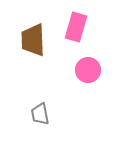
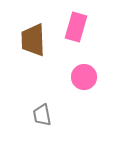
pink circle: moved 4 px left, 7 px down
gray trapezoid: moved 2 px right, 1 px down
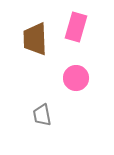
brown trapezoid: moved 2 px right, 1 px up
pink circle: moved 8 px left, 1 px down
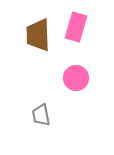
brown trapezoid: moved 3 px right, 4 px up
gray trapezoid: moved 1 px left
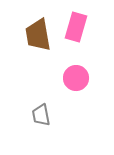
brown trapezoid: rotated 8 degrees counterclockwise
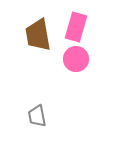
pink circle: moved 19 px up
gray trapezoid: moved 4 px left, 1 px down
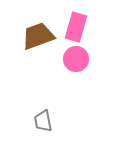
brown trapezoid: moved 1 px down; rotated 80 degrees clockwise
gray trapezoid: moved 6 px right, 5 px down
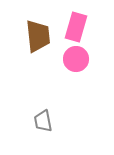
brown trapezoid: rotated 104 degrees clockwise
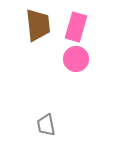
brown trapezoid: moved 11 px up
gray trapezoid: moved 3 px right, 4 px down
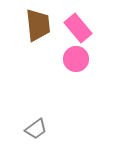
pink rectangle: moved 2 px right, 1 px down; rotated 56 degrees counterclockwise
gray trapezoid: moved 10 px left, 4 px down; rotated 115 degrees counterclockwise
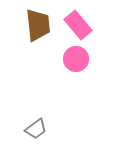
pink rectangle: moved 3 px up
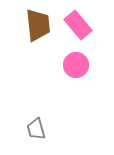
pink circle: moved 6 px down
gray trapezoid: rotated 110 degrees clockwise
